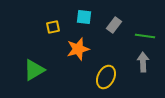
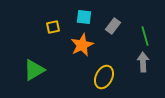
gray rectangle: moved 1 px left, 1 px down
green line: rotated 66 degrees clockwise
orange star: moved 4 px right, 4 px up; rotated 10 degrees counterclockwise
yellow ellipse: moved 2 px left
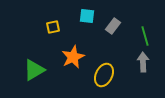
cyan square: moved 3 px right, 1 px up
orange star: moved 9 px left, 12 px down
yellow ellipse: moved 2 px up
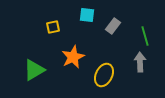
cyan square: moved 1 px up
gray arrow: moved 3 px left
